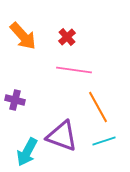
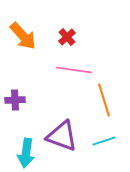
purple cross: rotated 18 degrees counterclockwise
orange line: moved 6 px right, 7 px up; rotated 12 degrees clockwise
cyan arrow: moved 1 px left, 1 px down; rotated 20 degrees counterclockwise
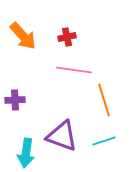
red cross: rotated 30 degrees clockwise
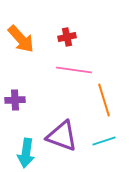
orange arrow: moved 2 px left, 3 px down
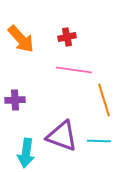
cyan line: moved 5 px left; rotated 20 degrees clockwise
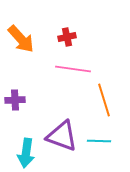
pink line: moved 1 px left, 1 px up
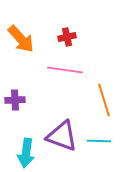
pink line: moved 8 px left, 1 px down
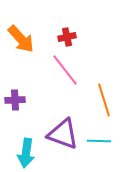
pink line: rotated 44 degrees clockwise
purple triangle: moved 1 px right, 2 px up
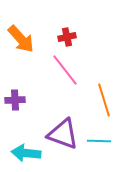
cyan arrow: rotated 88 degrees clockwise
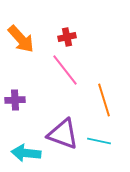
cyan line: rotated 10 degrees clockwise
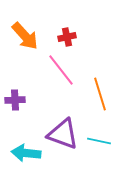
orange arrow: moved 4 px right, 3 px up
pink line: moved 4 px left
orange line: moved 4 px left, 6 px up
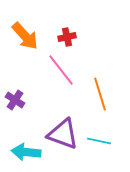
purple cross: rotated 36 degrees clockwise
cyan arrow: moved 1 px up
